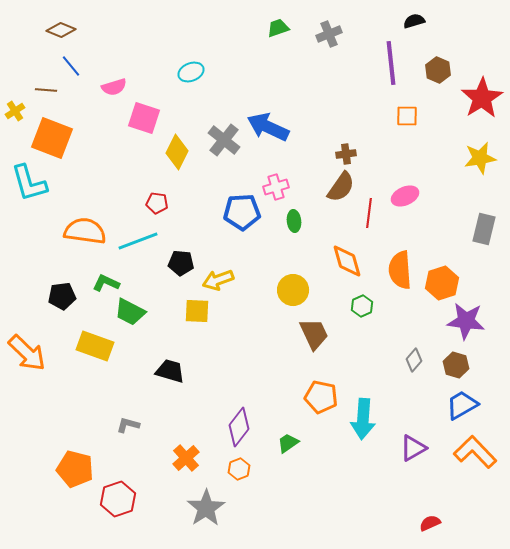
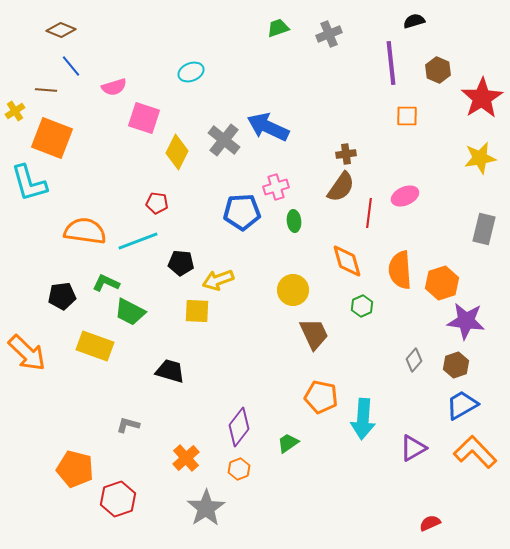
brown hexagon at (456, 365): rotated 25 degrees clockwise
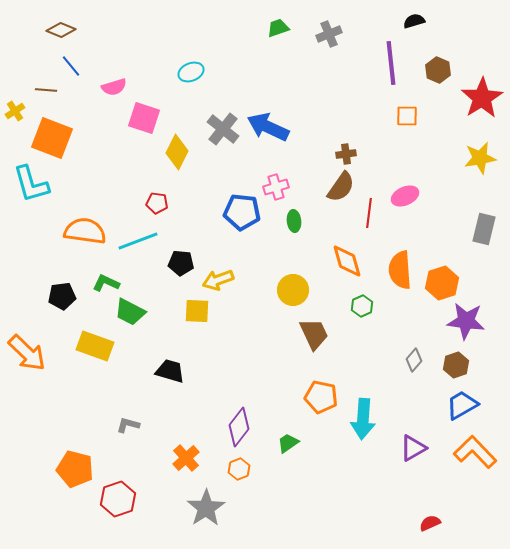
gray cross at (224, 140): moved 1 px left, 11 px up
cyan L-shape at (29, 183): moved 2 px right, 1 px down
blue pentagon at (242, 212): rotated 9 degrees clockwise
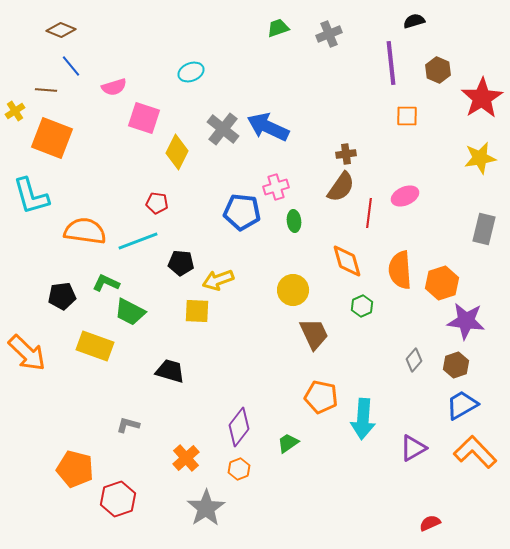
cyan L-shape at (31, 184): moved 12 px down
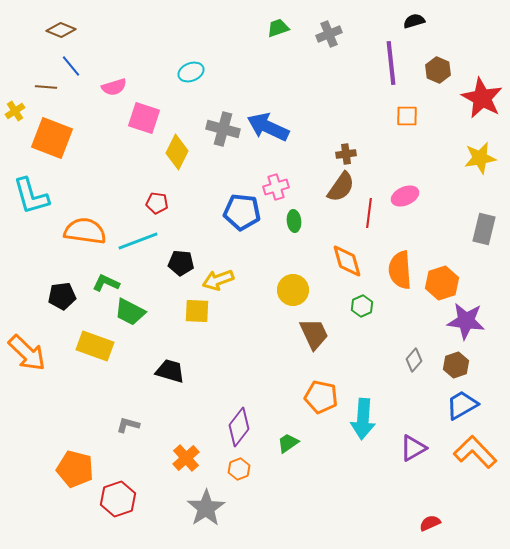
brown line at (46, 90): moved 3 px up
red star at (482, 98): rotated 12 degrees counterclockwise
gray cross at (223, 129): rotated 24 degrees counterclockwise
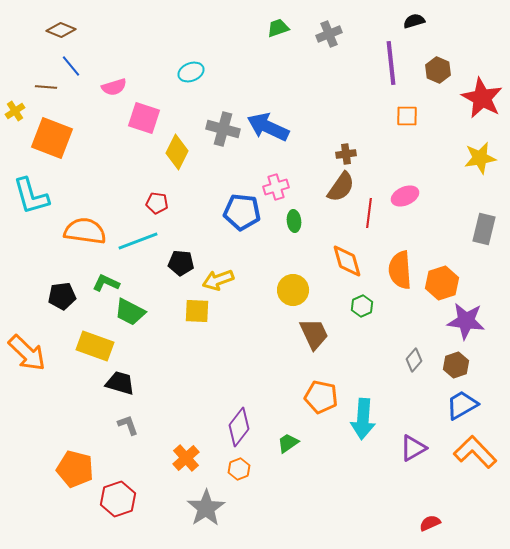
black trapezoid at (170, 371): moved 50 px left, 12 px down
gray L-shape at (128, 425): rotated 55 degrees clockwise
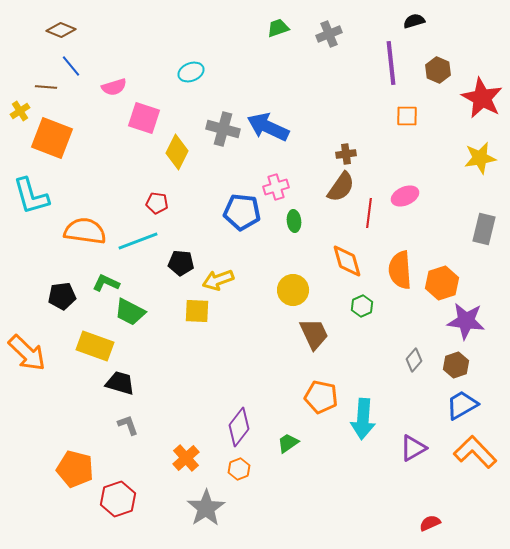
yellow cross at (15, 111): moved 5 px right
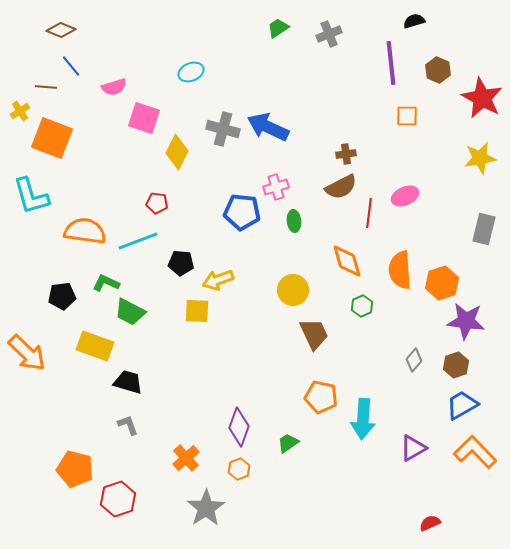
green trapezoid at (278, 28): rotated 15 degrees counterclockwise
brown semicircle at (341, 187): rotated 28 degrees clockwise
black trapezoid at (120, 383): moved 8 px right, 1 px up
purple diamond at (239, 427): rotated 18 degrees counterclockwise
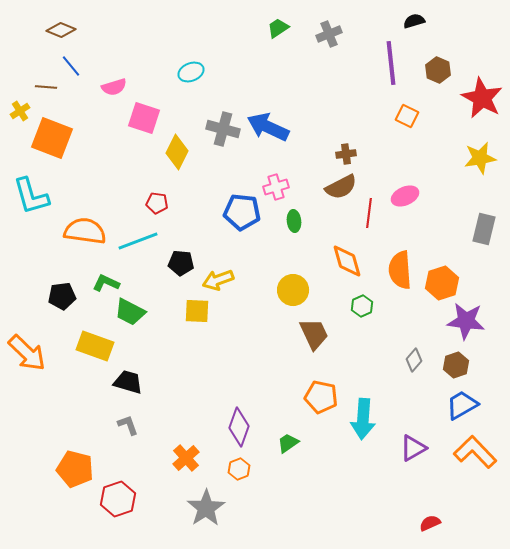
orange square at (407, 116): rotated 25 degrees clockwise
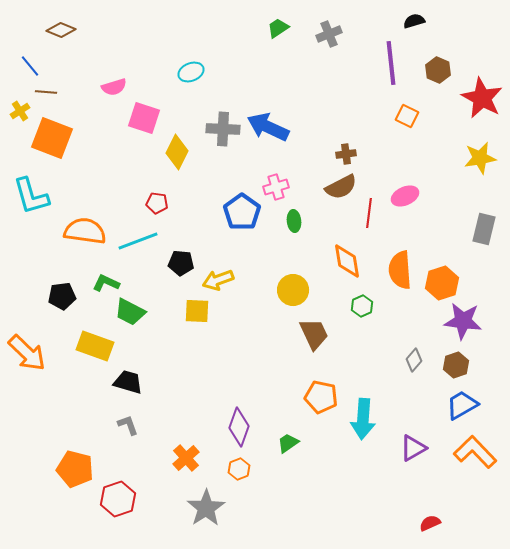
blue line at (71, 66): moved 41 px left
brown line at (46, 87): moved 5 px down
gray cross at (223, 129): rotated 12 degrees counterclockwise
blue pentagon at (242, 212): rotated 30 degrees clockwise
orange diamond at (347, 261): rotated 6 degrees clockwise
purple star at (466, 321): moved 3 px left
